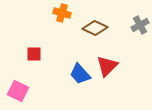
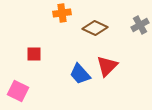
orange cross: rotated 24 degrees counterclockwise
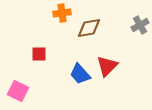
brown diamond: moved 6 px left; rotated 35 degrees counterclockwise
red square: moved 5 px right
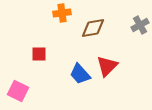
brown diamond: moved 4 px right
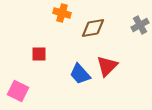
orange cross: rotated 24 degrees clockwise
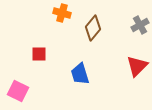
brown diamond: rotated 40 degrees counterclockwise
red triangle: moved 30 px right
blue trapezoid: rotated 25 degrees clockwise
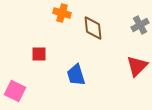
brown diamond: rotated 45 degrees counterclockwise
blue trapezoid: moved 4 px left, 1 px down
pink square: moved 3 px left
